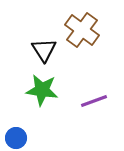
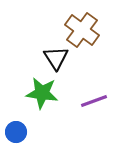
black triangle: moved 12 px right, 8 px down
green star: moved 3 px down
blue circle: moved 6 px up
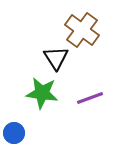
purple line: moved 4 px left, 3 px up
blue circle: moved 2 px left, 1 px down
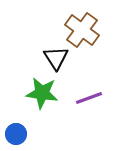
purple line: moved 1 px left
blue circle: moved 2 px right, 1 px down
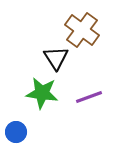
purple line: moved 1 px up
blue circle: moved 2 px up
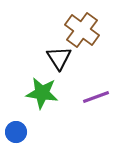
black triangle: moved 3 px right
purple line: moved 7 px right
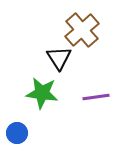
brown cross: rotated 12 degrees clockwise
purple line: rotated 12 degrees clockwise
blue circle: moved 1 px right, 1 px down
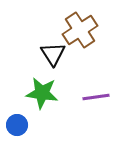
brown cross: moved 2 px left; rotated 8 degrees clockwise
black triangle: moved 6 px left, 4 px up
blue circle: moved 8 px up
